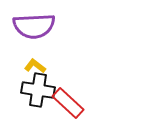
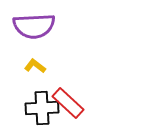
black cross: moved 4 px right, 18 px down; rotated 12 degrees counterclockwise
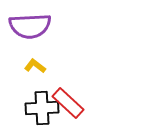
purple semicircle: moved 4 px left
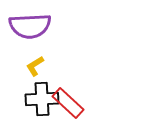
yellow L-shape: rotated 70 degrees counterclockwise
black cross: moved 9 px up
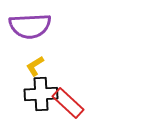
black cross: moved 1 px left, 5 px up
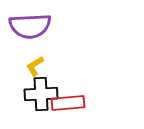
red rectangle: rotated 48 degrees counterclockwise
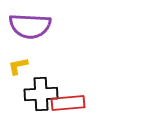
purple semicircle: rotated 6 degrees clockwise
yellow L-shape: moved 17 px left; rotated 20 degrees clockwise
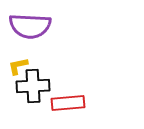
black cross: moved 8 px left, 8 px up
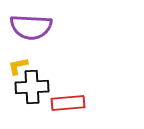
purple semicircle: moved 1 px right, 1 px down
black cross: moved 1 px left, 1 px down
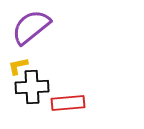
purple semicircle: rotated 138 degrees clockwise
